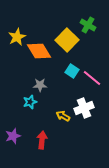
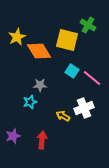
yellow square: rotated 30 degrees counterclockwise
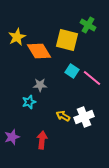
cyan star: moved 1 px left
white cross: moved 9 px down
purple star: moved 1 px left, 1 px down
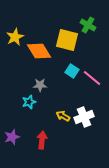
yellow star: moved 2 px left
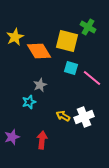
green cross: moved 2 px down
yellow square: moved 1 px down
cyan square: moved 1 px left, 3 px up; rotated 16 degrees counterclockwise
gray star: rotated 24 degrees counterclockwise
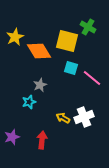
yellow arrow: moved 2 px down
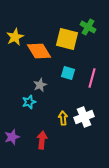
yellow square: moved 2 px up
cyan square: moved 3 px left, 5 px down
pink line: rotated 66 degrees clockwise
yellow arrow: rotated 56 degrees clockwise
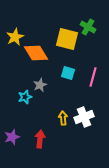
orange diamond: moved 3 px left, 2 px down
pink line: moved 1 px right, 1 px up
cyan star: moved 4 px left, 5 px up
red arrow: moved 2 px left, 1 px up
